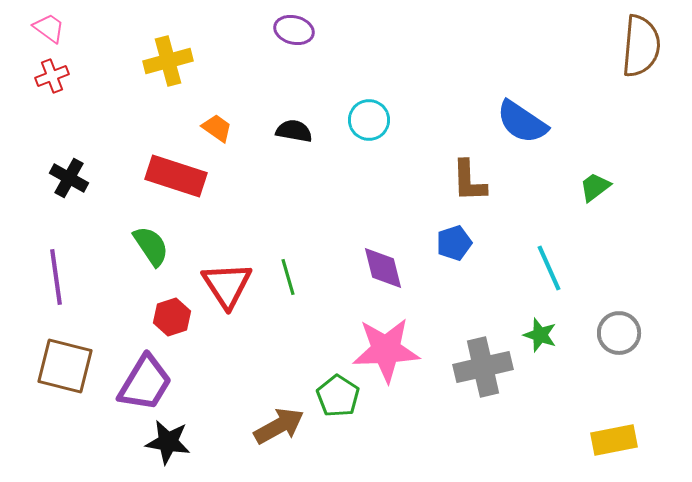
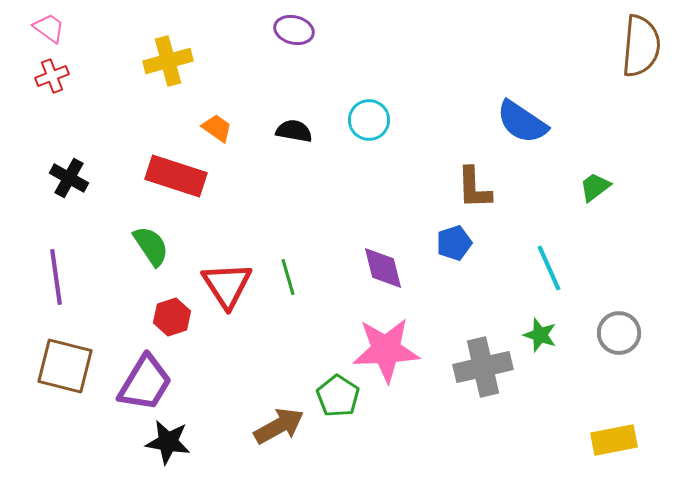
brown L-shape: moved 5 px right, 7 px down
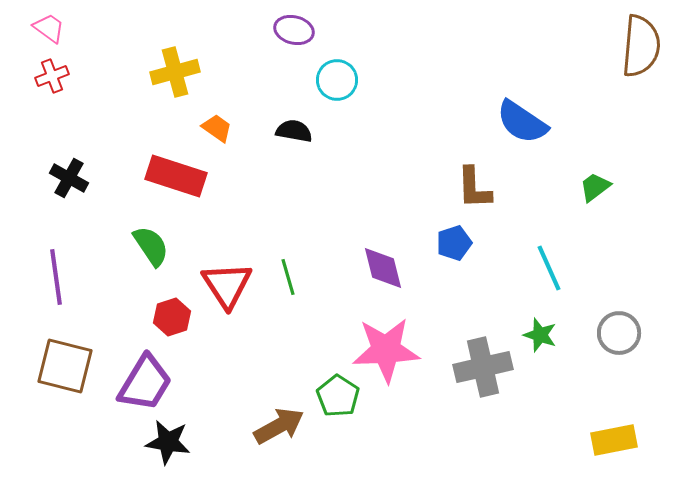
yellow cross: moved 7 px right, 11 px down
cyan circle: moved 32 px left, 40 px up
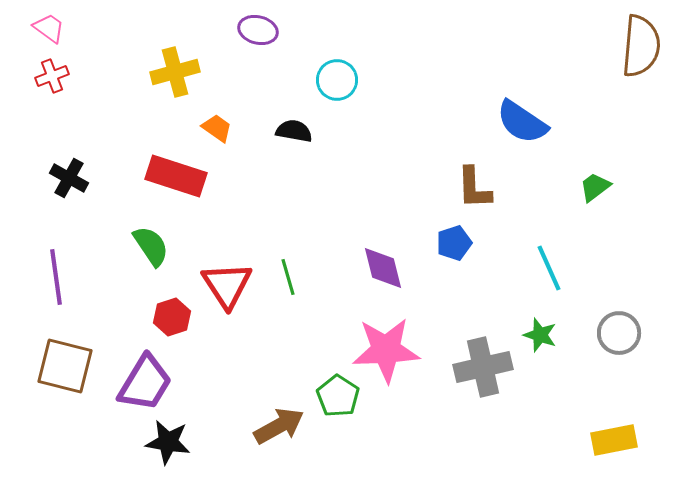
purple ellipse: moved 36 px left
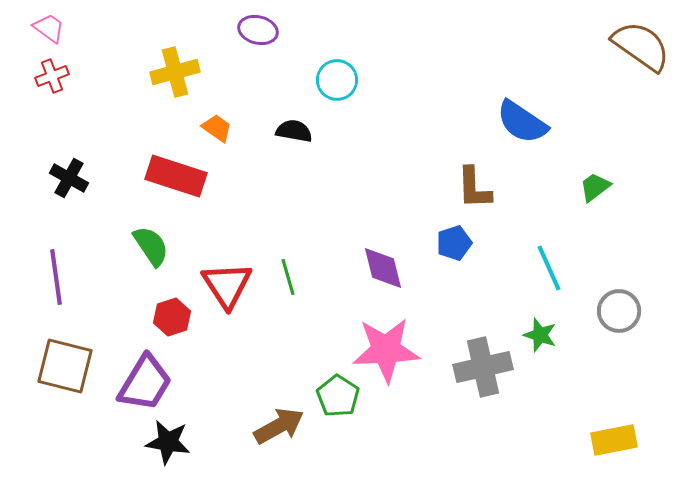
brown semicircle: rotated 60 degrees counterclockwise
gray circle: moved 22 px up
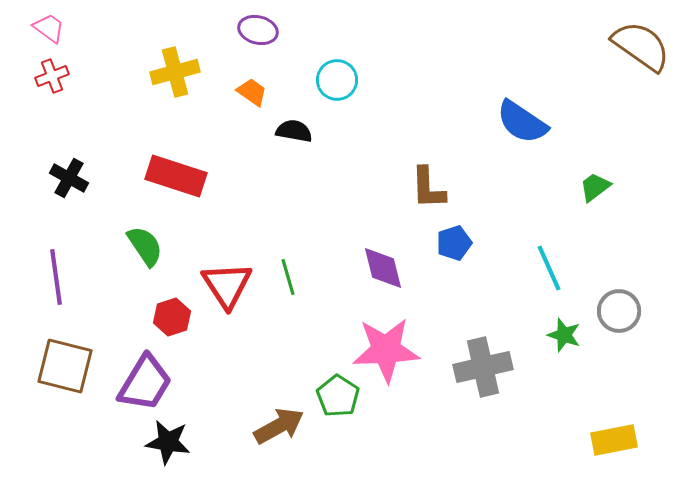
orange trapezoid: moved 35 px right, 36 px up
brown L-shape: moved 46 px left
green semicircle: moved 6 px left
green star: moved 24 px right
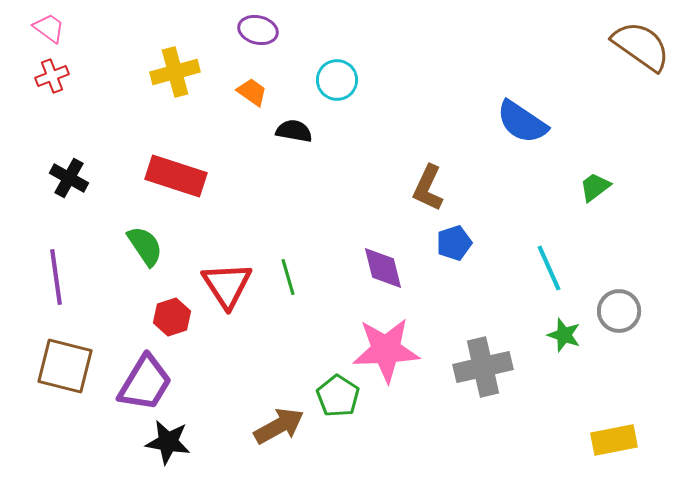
brown L-shape: rotated 27 degrees clockwise
